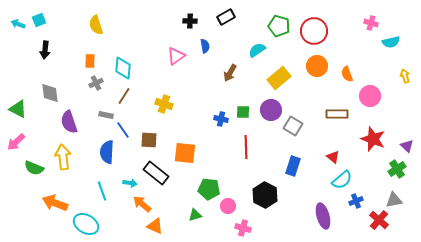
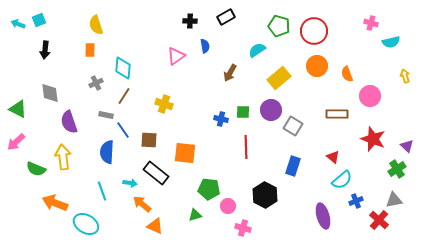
orange rectangle at (90, 61): moved 11 px up
green semicircle at (34, 168): moved 2 px right, 1 px down
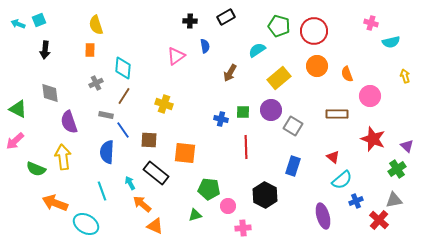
pink arrow at (16, 142): moved 1 px left, 1 px up
cyan arrow at (130, 183): rotated 128 degrees counterclockwise
pink cross at (243, 228): rotated 21 degrees counterclockwise
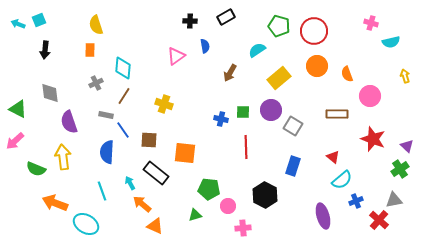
green cross at (397, 169): moved 3 px right
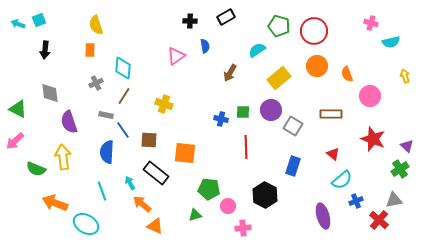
brown rectangle at (337, 114): moved 6 px left
red triangle at (333, 157): moved 3 px up
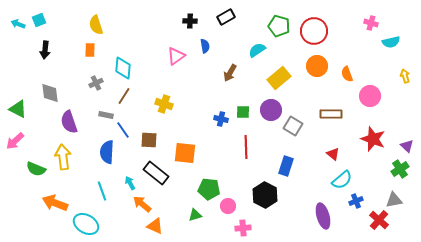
blue rectangle at (293, 166): moved 7 px left
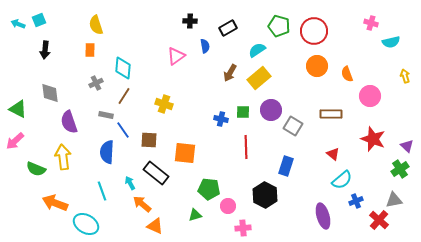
black rectangle at (226, 17): moved 2 px right, 11 px down
yellow rectangle at (279, 78): moved 20 px left
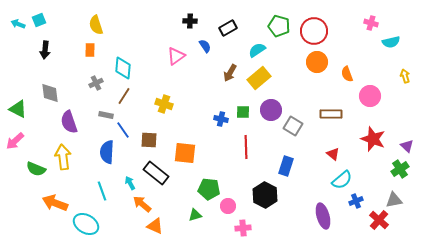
blue semicircle at (205, 46): rotated 24 degrees counterclockwise
orange circle at (317, 66): moved 4 px up
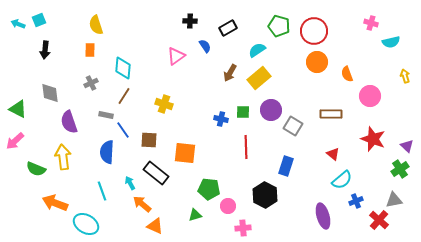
gray cross at (96, 83): moved 5 px left
